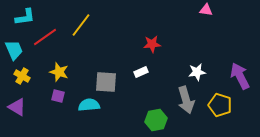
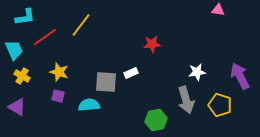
pink triangle: moved 12 px right
white rectangle: moved 10 px left, 1 px down
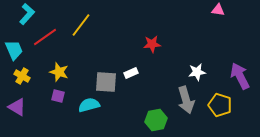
cyan L-shape: moved 2 px right, 3 px up; rotated 40 degrees counterclockwise
cyan semicircle: rotated 10 degrees counterclockwise
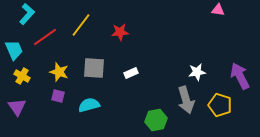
red star: moved 32 px left, 12 px up
gray square: moved 12 px left, 14 px up
purple triangle: rotated 24 degrees clockwise
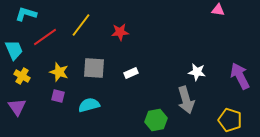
cyan L-shape: moved 1 px left; rotated 115 degrees counterclockwise
white star: rotated 18 degrees clockwise
yellow pentagon: moved 10 px right, 15 px down
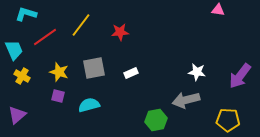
gray square: rotated 15 degrees counterclockwise
purple arrow: rotated 116 degrees counterclockwise
gray arrow: rotated 92 degrees clockwise
purple triangle: moved 8 px down; rotated 24 degrees clockwise
yellow pentagon: moved 2 px left; rotated 15 degrees counterclockwise
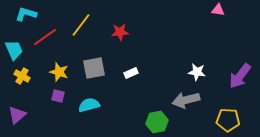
green hexagon: moved 1 px right, 2 px down
